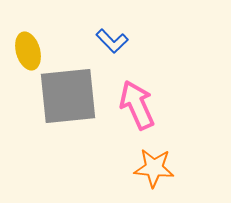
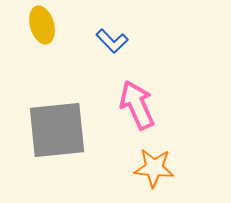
yellow ellipse: moved 14 px right, 26 px up
gray square: moved 11 px left, 34 px down
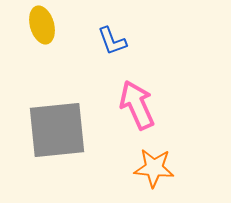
blue L-shape: rotated 24 degrees clockwise
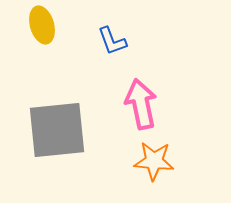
pink arrow: moved 4 px right, 1 px up; rotated 12 degrees clockwise
orange star: moved 7 px up
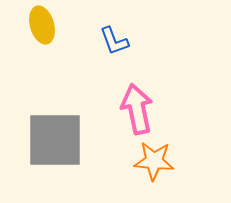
blue L-shape: moved 2 px right
pink arrow: moved 4 px left, 5 px down
gray square: moved 2 px left, 10 px down; rotated 6 degrees clockwise
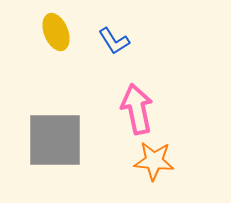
yellow ellipse: moved 14 px right, 7 px down; rotated 6 degrees counterclockwise
blue L-shape: rotated 12 degrees counterclockwise
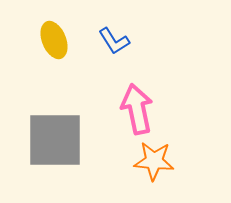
yellow ellipse: moved 2 px left, 8 px down
